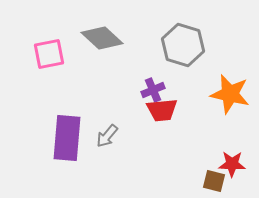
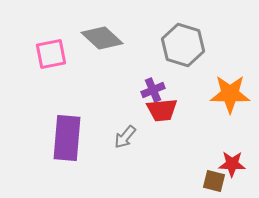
pink square: moved 2 px right
orange star: rotated 12 degrees counterclockwise
gray arrow: moved 18 px right, 1 px down
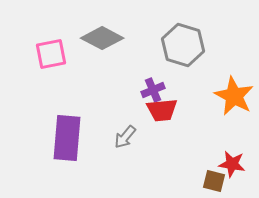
gray diamond: rotated 15 degrees counterclockwise
orange star: moved 4 px right, 2 px down; rotated 27 degrees clockwise
red star: rotated 8 degrees clockwise
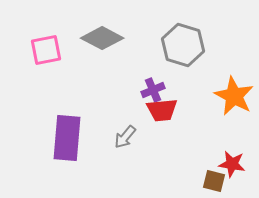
pink square: moved 5 px left, 4 px up
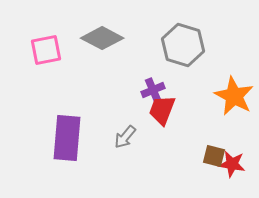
red trapezoid: rotated 116 degrees clockwise
brown square: moved 25 px up
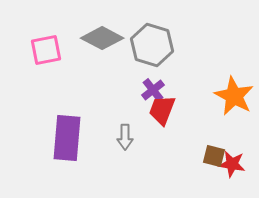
gray hexagon: moved 31 px left
purple cross: rotated 15 degrees counterclockwise
gray arrow: rotated 40 degrees counterclockwise
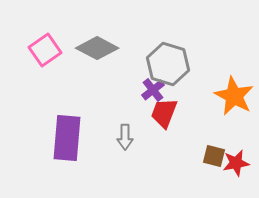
gray diamond: moved 5 px left, 10 px down
gray hexagon: moved 16 px right, 19 px down
pink square: moved 1 px left; rotated 24 degrees counterclockwise
red trapezoid: moved 2 px right, 3 px down
red star: moved 4 px right, 1 px up; rotated 20 degrees counterclockwise
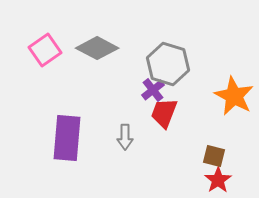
red star: moved 18 px left, 17 px down; rotated 24 degrees counterclockwise
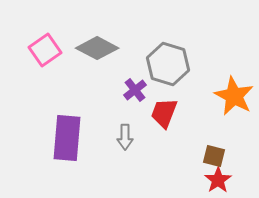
purple cross: moved 18 px left
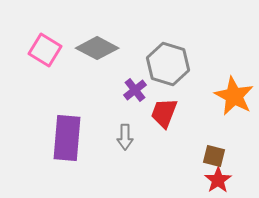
pink square: rotated 24 degrees counterclockwise
